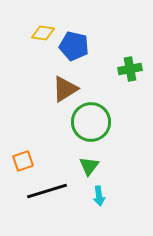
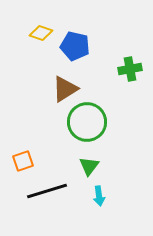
yellow diamond: moved 2 px left; rotated 10 degrees clockwise
blue pentagon: moved 1 px right
green circle: moved 4 px left
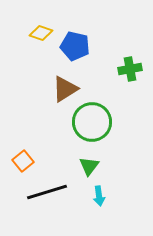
green circle: moved 5 px right
orange square: rotated 20 degrees counterclockwise
black line: moved 1 px down
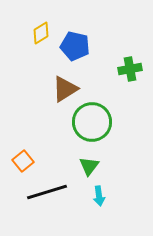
yellow diamond: rotated 50 degrees counterclockwise
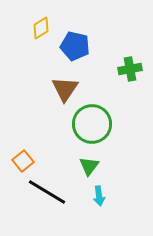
yellow diamond: moved 5 px up
brown triangle: rotated 24 degrees counterclockwise
green circle: moved 2 px down
black line: rotated 48 degrees clockwise
